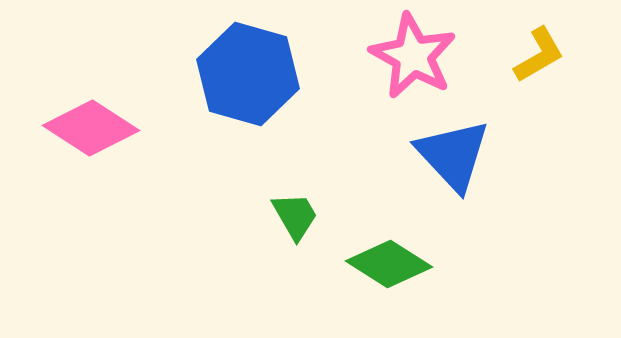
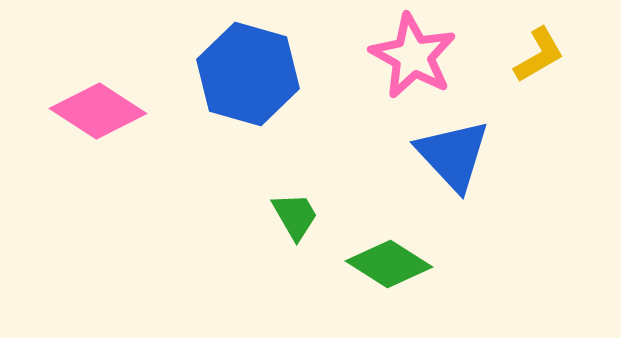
pink diamond: moved 7 px right, 17 px up
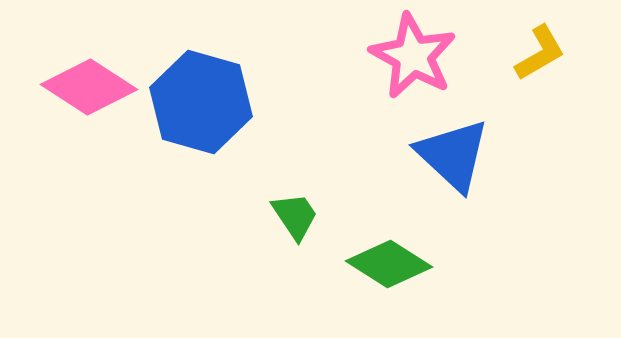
yellow L-shape: moved 1 px right, 2 px up
blue hexagon: moved 47 px left, 28 px down
pink diamond: moved 9 px left, 24 px up
blue triangle: rotated 4 degrees counterclockwise
green trapezoid: rotated 4 degrees counterclockwise
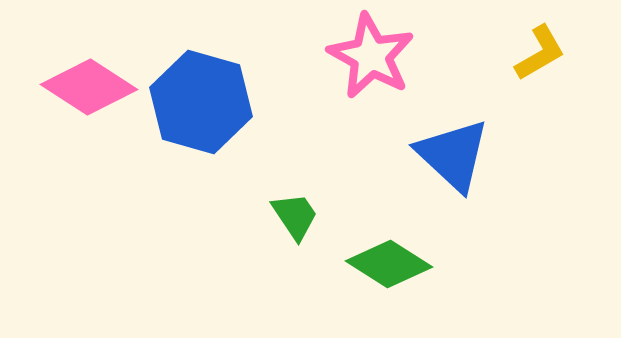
pink star: moved 42 px left
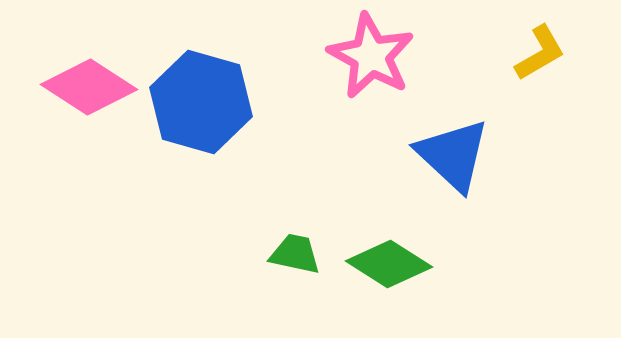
green trapezoid: moved 38 px down; rotated 44 degrees counterclockwise
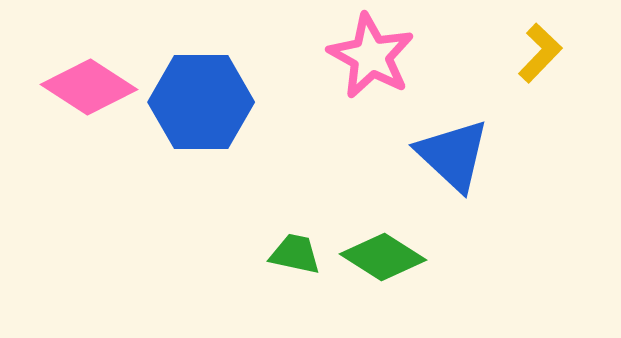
yellow L-shape: rotated 16 degrees counterclockwise
blue hexagon: rotated 16 degrees counterclockwise
green diamond: moved 6 px left, 7 px up
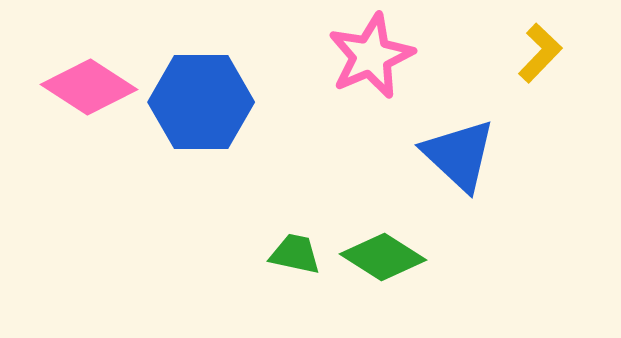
pink star: rotated 20 degrees clockwise
blue triangle: moved 6 px right
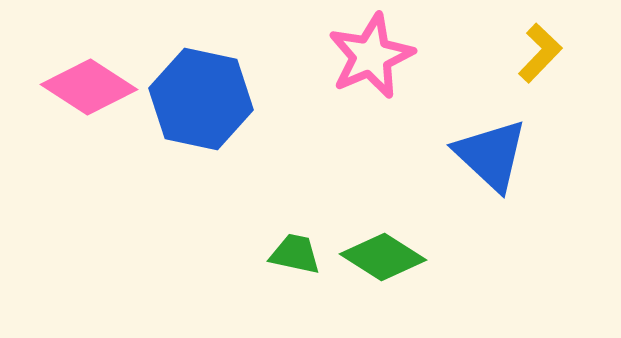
blue hexagon: moved 3 px up; rotated 12 degrees clockwise
blue triangle: moved 32 px right
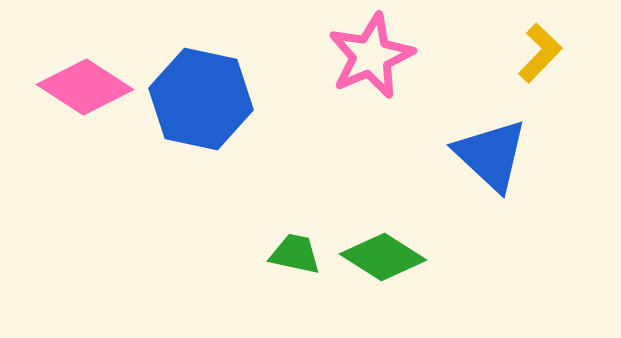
pink diamond: moved 4 px left
